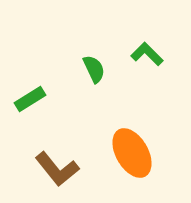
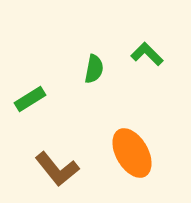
green semicircle: rotated 36 degrees clockwise
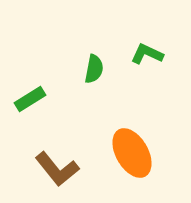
green L-shape: rotated 20 degrees counterclockwise
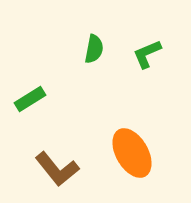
green L-shape: rotated 48 degrees counterclockwise
green semicircle: moved 20 px up
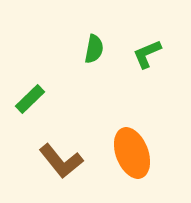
green rectangle: rotated 12 degrees counterclockwise
orange ellipse: rotated 9 degrees clockwise
brown L-shape: moved 4 px right, 8 px up
